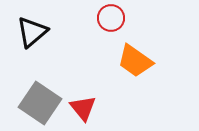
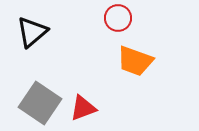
red circle: moved 7 px right
orange trapezoid: rotated 15 degrees counterclockwise
red triangle: rotated 48 degrees clockwise
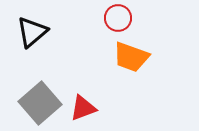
orange trapezoid: moved 4 px left, 4 px up
gray square: rotated 15 degrees clockwise
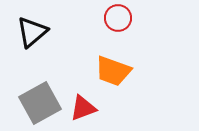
orange trapezoid: moved 18 px left, 14 px down
gray square: rotated 12 degrees clockwise
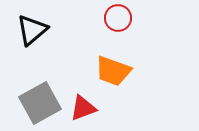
black triangle: moved 2 px up
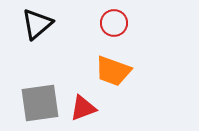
red circle: moved 4 px left, 5 px down
black triangle: moved 5 px right, 6 px up
gray square: rotated 21 degrees clockwise
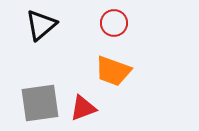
black triangle: moved 4 px right, 1 px down
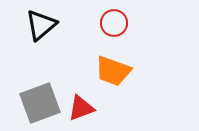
gray square: rotated 12 degrees counterclockwise
red triangle: moved 2 px left
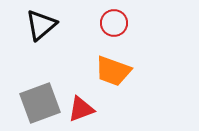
red triangle: moved 1 px down
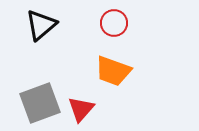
red triangle: rotated 28 degrees counterclockwise
